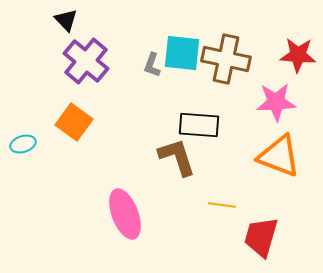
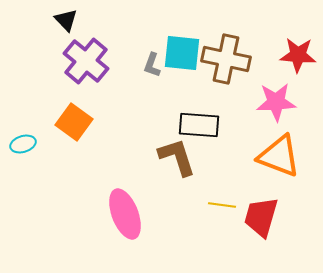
red trapezoid: moved 20 px up
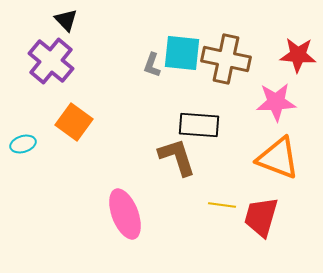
purple cross: moved 35 px left
orange triangle: moved 1 px left, 2 px down
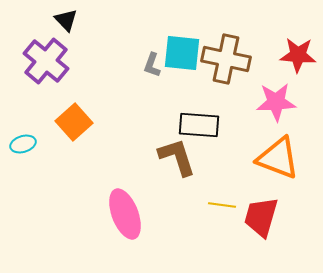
purple cross: moved 5 px left
orange square: rotated 12 degrees clockwise
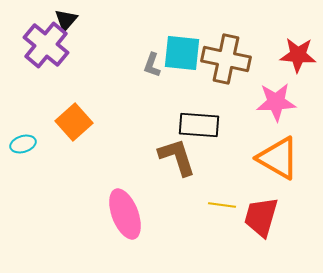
black triangle: rotated 25 degrees clockwise
purple cross: moved 16 px up
orange triangle: rotated 9 degrees clockwise
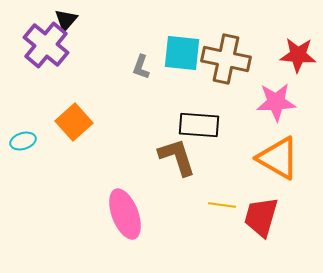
gray L-shape: moved 11 px left, 2 px down
cyan ellipse: moved 3 px up
